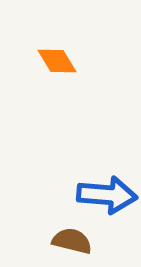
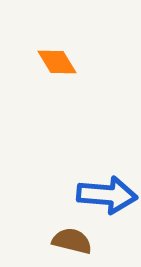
orange diamond: moved 1 px down
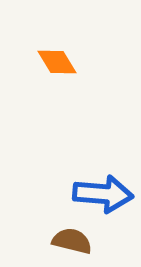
blue arrow: moved 4 px left, 1 px up
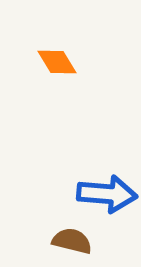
blue arrow: moved 4 px right
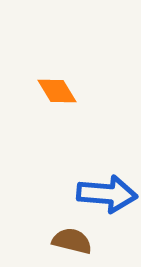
orange diamond: moved 29 px down
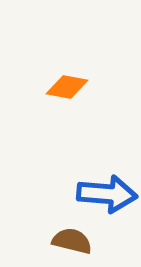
orange diamond: moved 10 px right, 4 px up; rotated 48 degrees counterclockwise
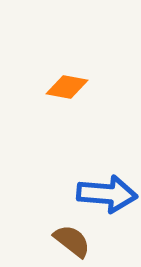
brown semicircle: rotated 24 degrees clockwise
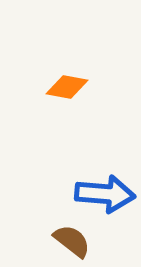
blue arrow: moved 2 px left
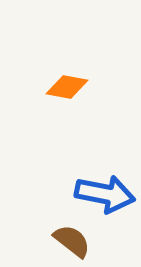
blue arrow: rotated 6 degrees clockwise
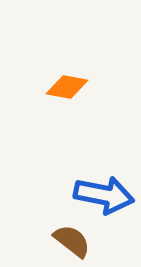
blue arrow: moved 1 px left, 1 px down
